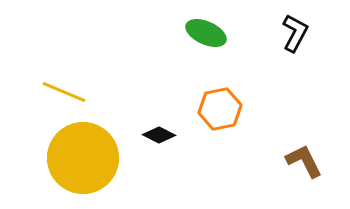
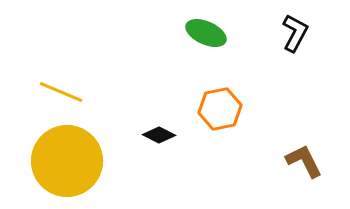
yellow line: moved 3 px left
yellow circle: moved 16 px left, 3 px down
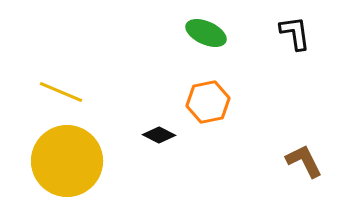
black L-shape: rotated 36 degrees counterclockwise
orange hexagon: moved 12 px left, 7 px up
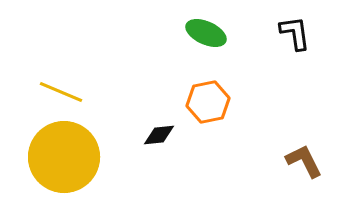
black diamond: rotated 32 degrees counterclockwise
yellow circle: moved 3 px left, 4 px up
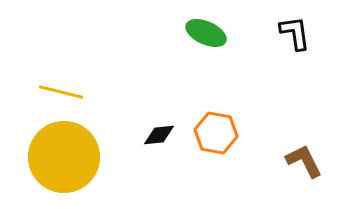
yellow line: rotated 9 degrees counterclockwise
orange hexagon: moved 8 px right, 31 px down; rotated 21 degrees clockwise
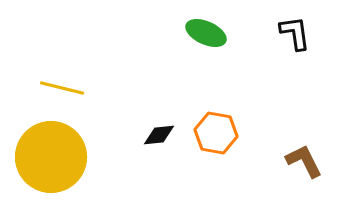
yellow line: moved 1 px right, 4 px up
yellow circle: moved 13 px left
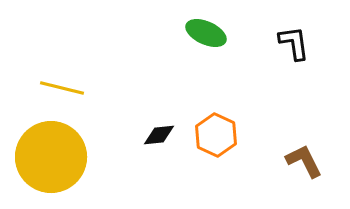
black L-shape: moved 1 px left, 10 px down
orange hexagon: moved 2 px down; rotated 15 degrees clockwise
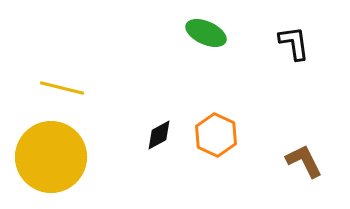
black diamond: rotated 24 degrees counterclockwise
